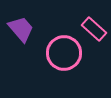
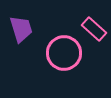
purple trapezoid: rotated 24 degrees clockwise
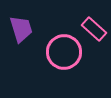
pink circle: moved 1 px up
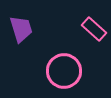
pink circle: moved 19 px down
